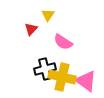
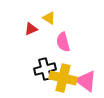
yellow triangle: moved 1 px right, 3 px down; rotated 32 degrees counterclockwise
red triangle: rotated 24 degrees clockwise
pink semicircle: rotated 42 degrees clockwise
yellow cross: moved 1 px right, 1 px down
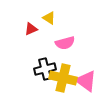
pink semicircle: moved 2 px right, 1 px down; rotated 90 degrees counterclockwise
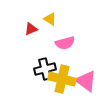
yellow triangle: moved 1 px right, 1 px down
yellow cross: moved 1 px left, 1 px down
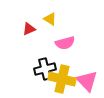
red triangle: moved 2 px left
pink triangle: moved 1 px right; rotated 10 degrees clockwise
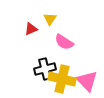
yellow triangle: rotated 32 degrees clockwise
red triangle: moved 2 px right
pink semicircle: moved 1 px left, 1 px up; rotated 48 degrees clockwise
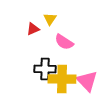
red triangle: moved 2 px right
black cross: rotated 15 degrees clockwise
yellow cross: rotated 12 degrees counterclockwise
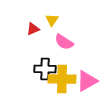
yellow triangle: moved 2 px right, 1 px down
pink triangle: rotated 45 degrees clockwise
